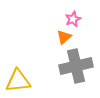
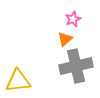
orange triangle: moved 1 px right, 2 px down
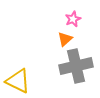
yellow triangle: rotated 32 degrees clockwise
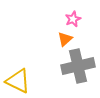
gray cross: moved 2 px right
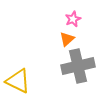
orange triangle: moved 2 px right
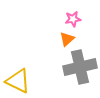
pink star: rotated 14 degrees clockwise
gray cross: moved 2 px right, 1 px down
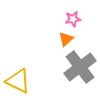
orange triangle: moved 1 px left
gray cross: rotated 24 degrees counterclockwise
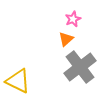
pink star: rotated 14 degrees counterclockwise
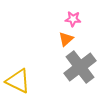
pink star: rotated 28 degrees clockwise
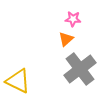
gray cross: moved 2 px down
